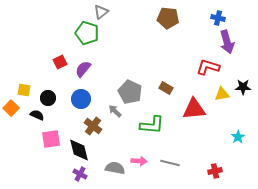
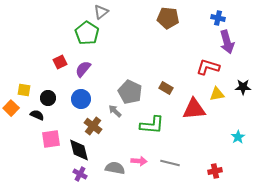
green pentagon: rotated 15 degrees clockwise
yellow triangle: moved 5 px left
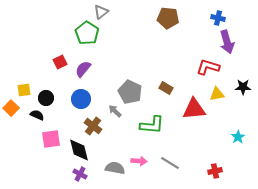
yellow square: rotated 16 degrees counterclockwise
black circle: moved 2 px left
gray line: rotated 18 degrees clockwise
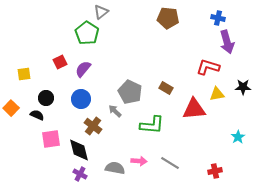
yellow square: moved 16 px up
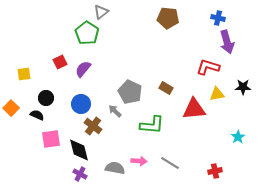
blue circle: moved 5 px down
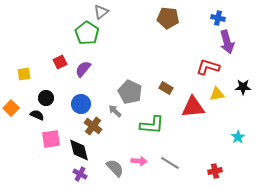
red triangle: moved 1 px left, 2 px up
gray semicircle: rotated 36 degrees clockwise
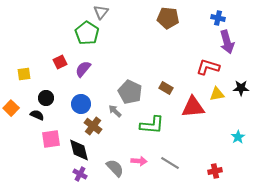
gray triangle: rotated 14 degrees counterclockwise
black star: moved 2 px left, 1 px down
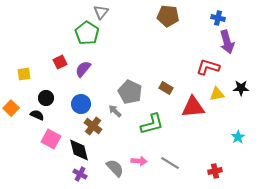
brown pentagon: moved 2 px up
green L-shape: moved 1 px up; rotated 20 degrees counterclockwise
pink square: rotated 36 degrees clockwise
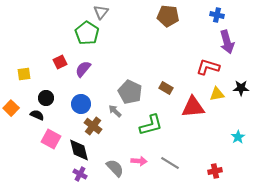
blue cross: moved 1 px left, 3 px up
green L-shape: moved 1 px left, 1 px down
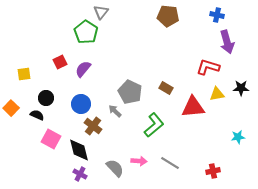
green pentagon: moved 1 px left, 1 px up
green L-shape: moved 3 px right; rotated 25 degrees counterclockwise
cyan star: rotated 24 degrees clockwise
red cross: moved 2 px left
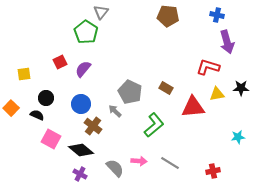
black diamond: moved 2 px right; rotated 35 degrees counterclockwise
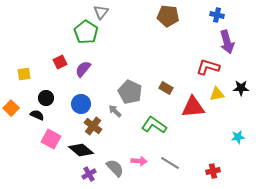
green L-shape: rotated 105 degrees counterclockwise
purple cross: moved 9 px right; rotated 32 degrees clockwise
